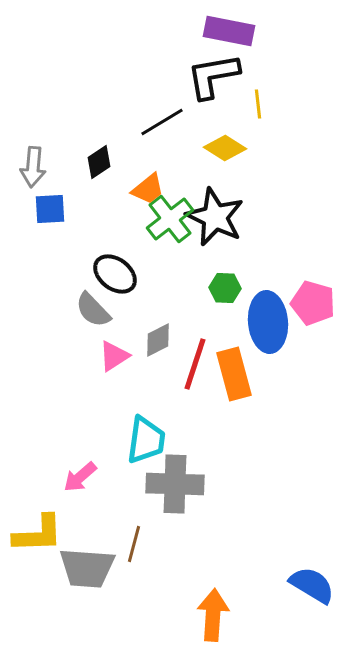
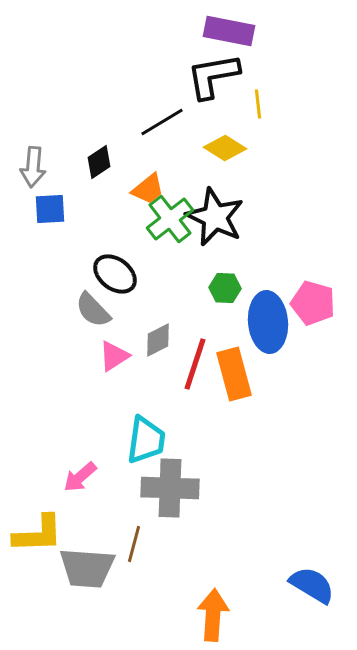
gray cross: moved 5 px left, 4 px down
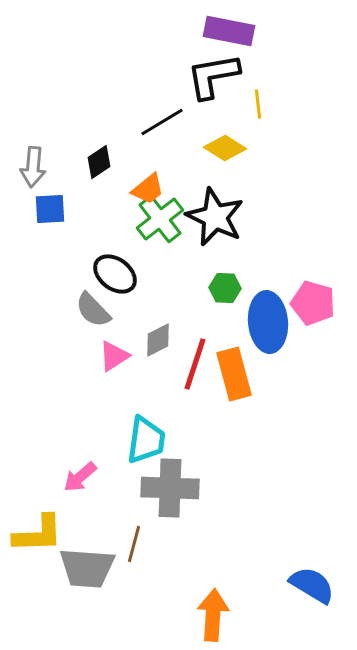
green cross: moved 10 px left
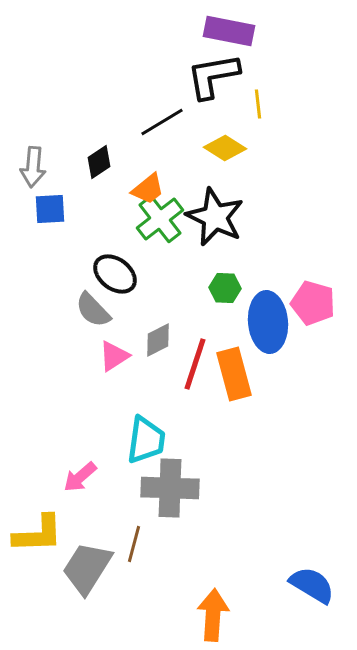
gray trapezoid: rotated 118 degrees clockwise
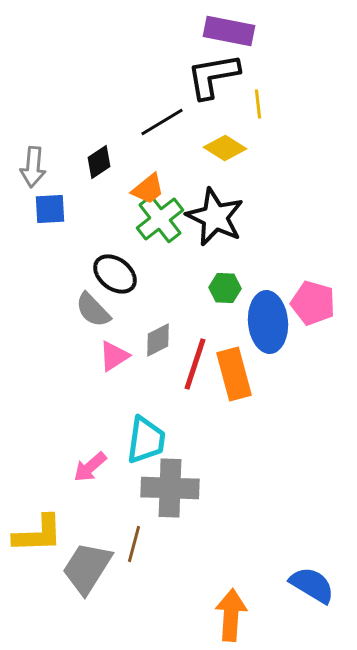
pink arrow: moved 10 px right, 10 px up
orange arrow: moved 18 px right
